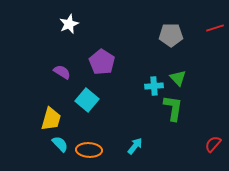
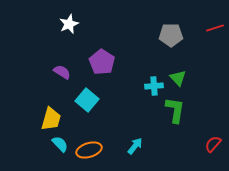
green L-shape: moved 2 px right, 2 px down
orange ellipse: rotated 20 degrees counterclockwise
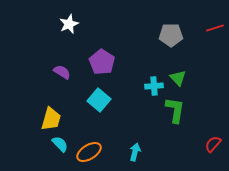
cyan square: moved 12 px right
cyan arrow: moved 6 px down; rotated 24 degrees counterclockwise
orange ellipse: moved 2 px down; rotated 15 degrees counterclockwise
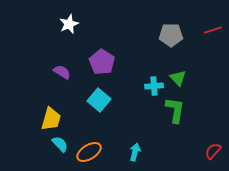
red line: moved 2 px left, 2 px down
red semicircle: moved 7 px down
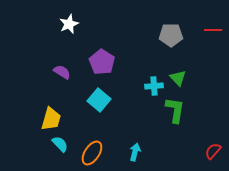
red line: rotated 18 degrees clockwise
orange ellipse: moved 3 px right, 1 px down; rotated 25 degrees counterclockwise
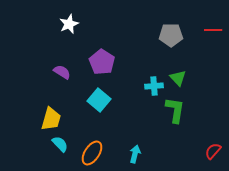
cyan arrow: moved 2 px down
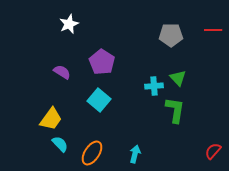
yellow trapezoid: rotated 20 degrees clockwise
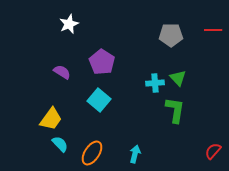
cyan cross: moved 1 px right, 3 px up
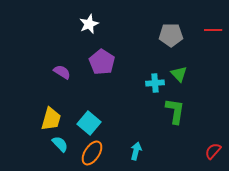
white star: moved 20 px right
green triangle: moved 1 px right, 4 px up
cyan square: moved 10 px left, 23 px down
green L-shape: moved 1 px down
yellow trapezoid: rotated 20 degrees counterclockwise
cyan arrow: moved 1 px right, 3 px up
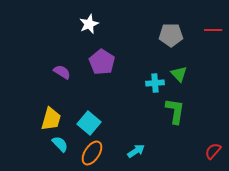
cyan arrow: rotated 42 degrees clockwise
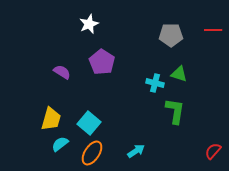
green triangle: rotated 30 degrees counterclockwise
cyan cross: rotated 18 degrees clockwise
cyan semicircle: rotated 84 degrees counterclockwise
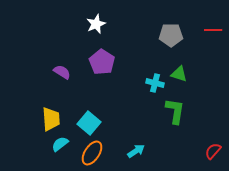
white star: moved 7 px right
yellow trapezoid: rotated 20 degrees counterclockwise
